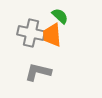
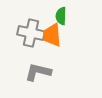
green semicircle: moved 1 px right; rotated 132 degrees counterclockwise
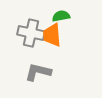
green semicircle: rotated 78 degrees clockwise
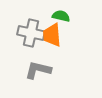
green semicircle: rotated 24 degrees clockwise
gray L-shape: moved 2 px up
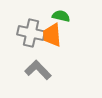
gray L-shape: rotated 32 degrees clockwise
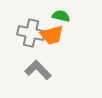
orange trapezoid: rotated 100 degrees counterclockwise
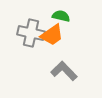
orange trapezoid: rotated 20 degrees counterclockwise
gray L-shape: moved 26 px right, 1 px down
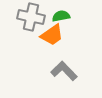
green semicircle: rotated 24 degrees counterclockwise
gray cross: moved 16 px up
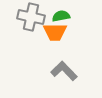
orange trapezoid: moved 3 px right, 3 px up; rotated 35 degrees clockwise
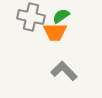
green semicircle: rotated 24 degrees counterclockwise
